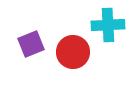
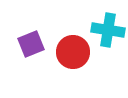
cyan cross: moved 5 px down; rotated 12 degrees clockwise
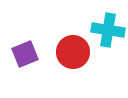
purple square: moved 6 px left, 10 px down
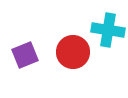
purple square: moved 1 px down
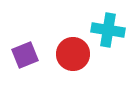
red circle: moved 2 px down
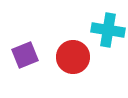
red circle: moved 3 px down
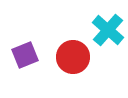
cyan cross: rotated 32 degrees clockwise
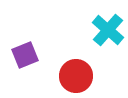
red circle: moved 3 px right, 19 px down
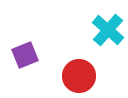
red circle: moved 3 px right
